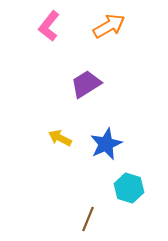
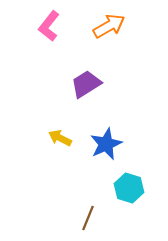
brown line: moved 1 px up
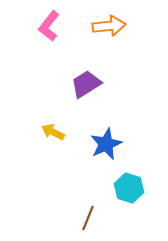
orange arrow: rotated 24 degrees clockwise
yellow arrow: moved 7 px left, 6 px up
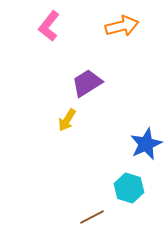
orange arrow: moved 13 px right; rotated 8 degrees counterclockwise
purple trapezoid: moved 1 px right, 1 px up
yellow arrow: moved 14 px right, 12 px up; rotated 85 degrees counterclockwise
blue star: moved 40 px right
brown line: moved 4 px right, 1 px up; rotated 40 degrees clockwise
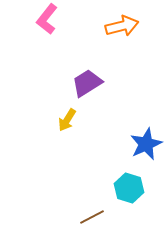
pink L-shape: moved 2 px left, 7 px up
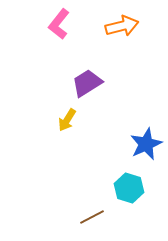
pink L-shape: moved 12 px right, 5 px down
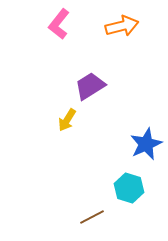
purple trapezoid: moved 3 px right, 3 px down
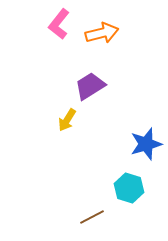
orange arrow: moved 20 px left, 7 px down
blue star: rotated 8 degrees clockwise
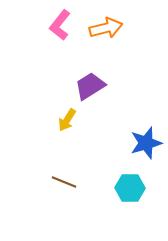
pink L-shape: moved 1 px right, 1 px down
orange arrow: moved 4 px right, 5 px up
blue star: moved 1 px up
cyan hexagon: moved 1 px right; rotated 16 degrees counterclockwise
brown line: moved 28 px left, 35 px up; rotated 50 degrees clockwise
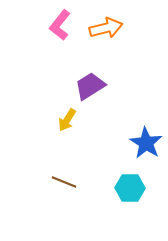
blue star: rotated 24 degrees counterclockwise
